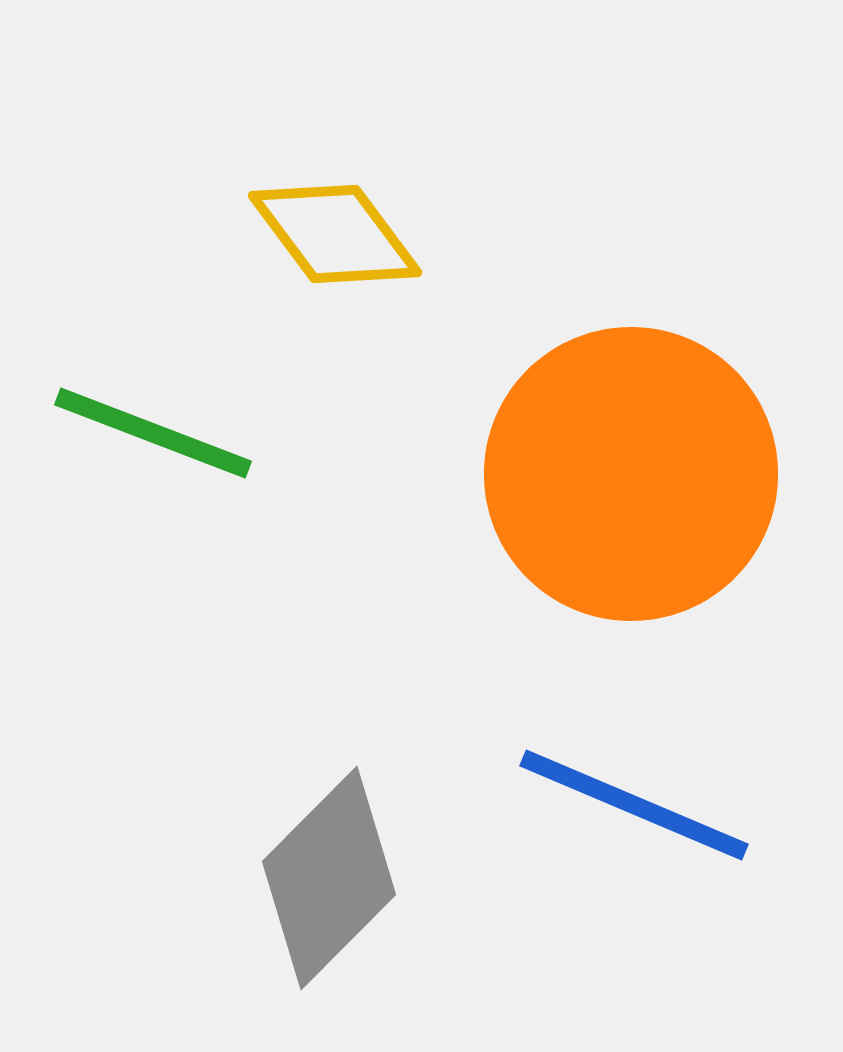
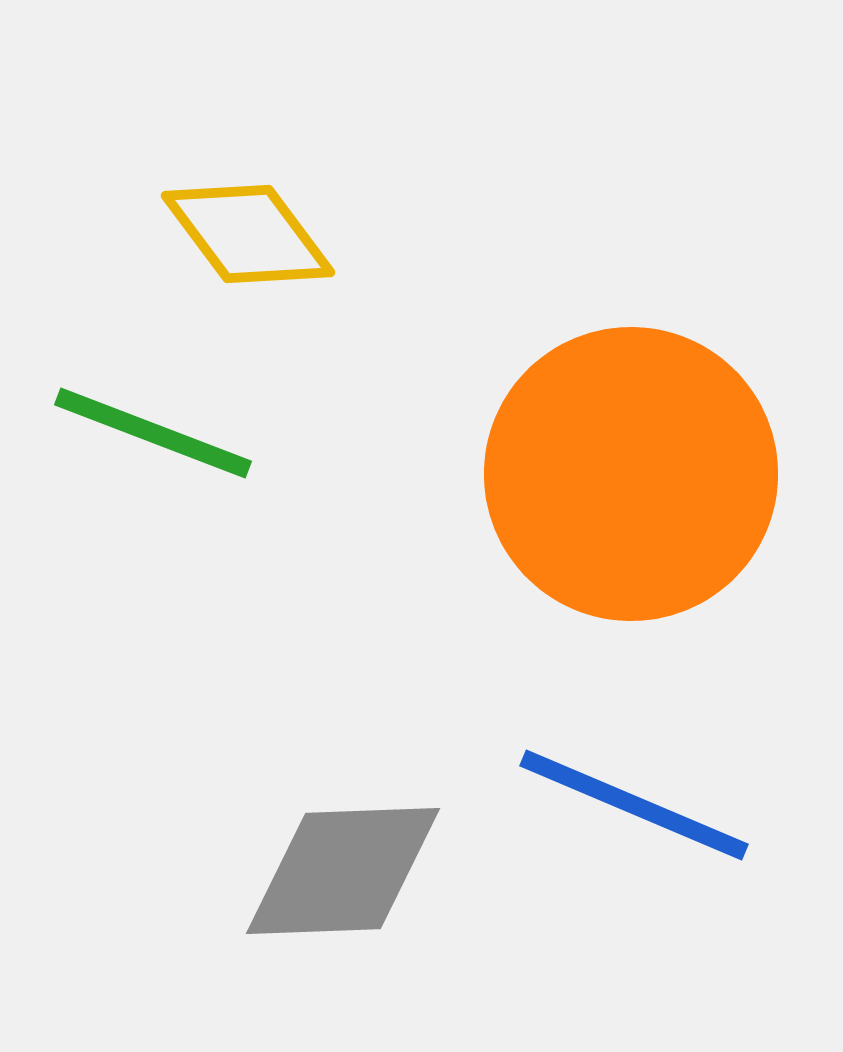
yellow diamond: moved 87 px left
gray diamond: moved 14 px right, 7 px up; rotated 43 degrees clockwise
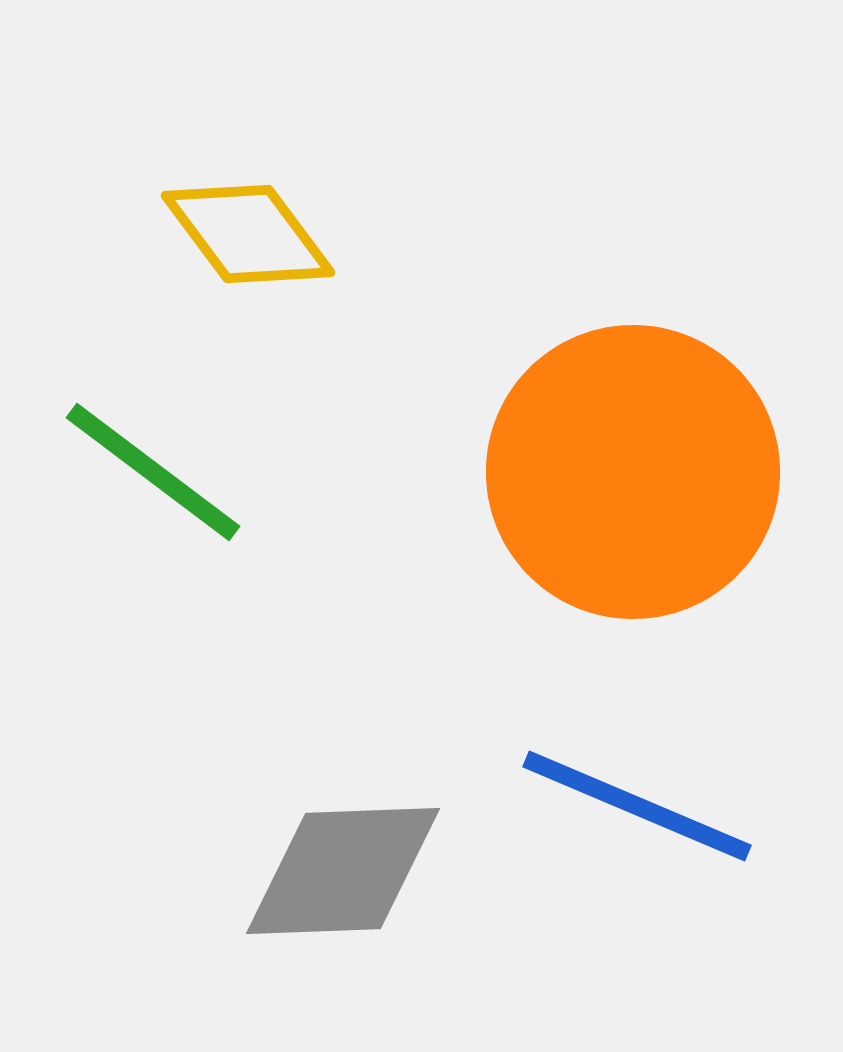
green line: moved 39 px down; rotated 16 degrees clockwise
orange circle: moved 2 px right, 2 px up
blue line: moved 3 px right, 1 px down
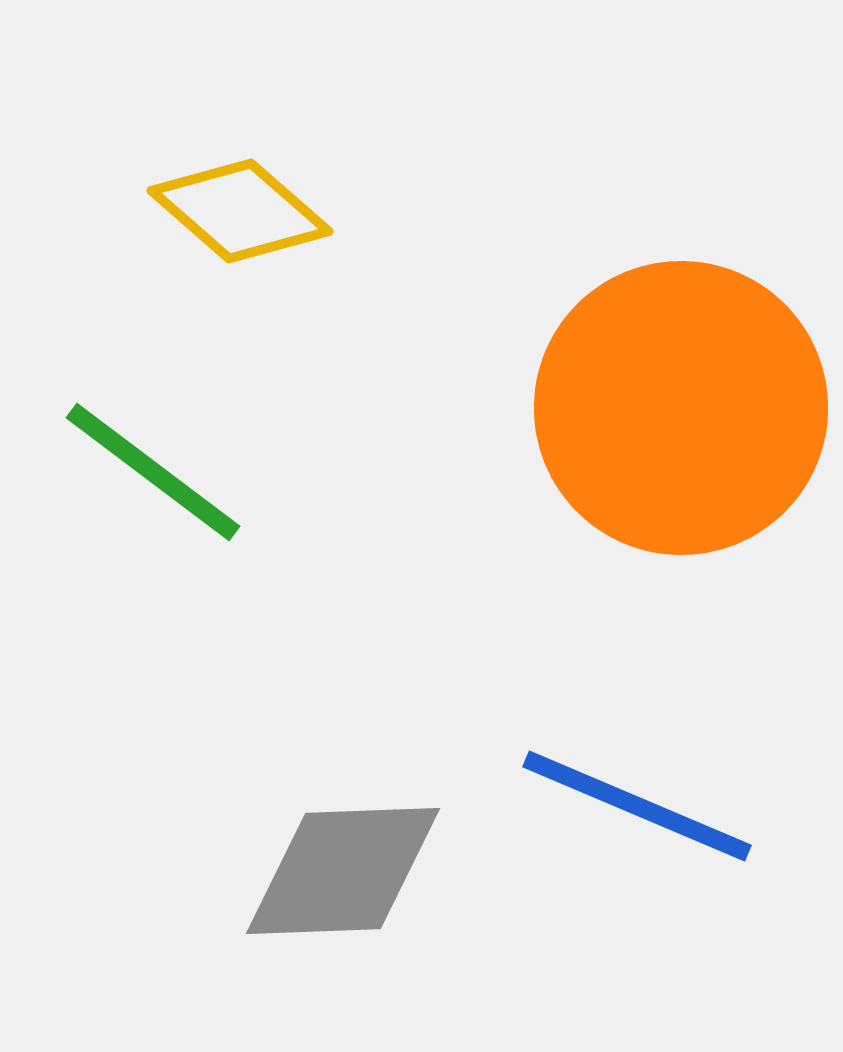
yellow diamond: moved 8 px left, 23 px up; rotated 12 degrees counterclockwise
orange circle: moved 48 px right, 64 px up
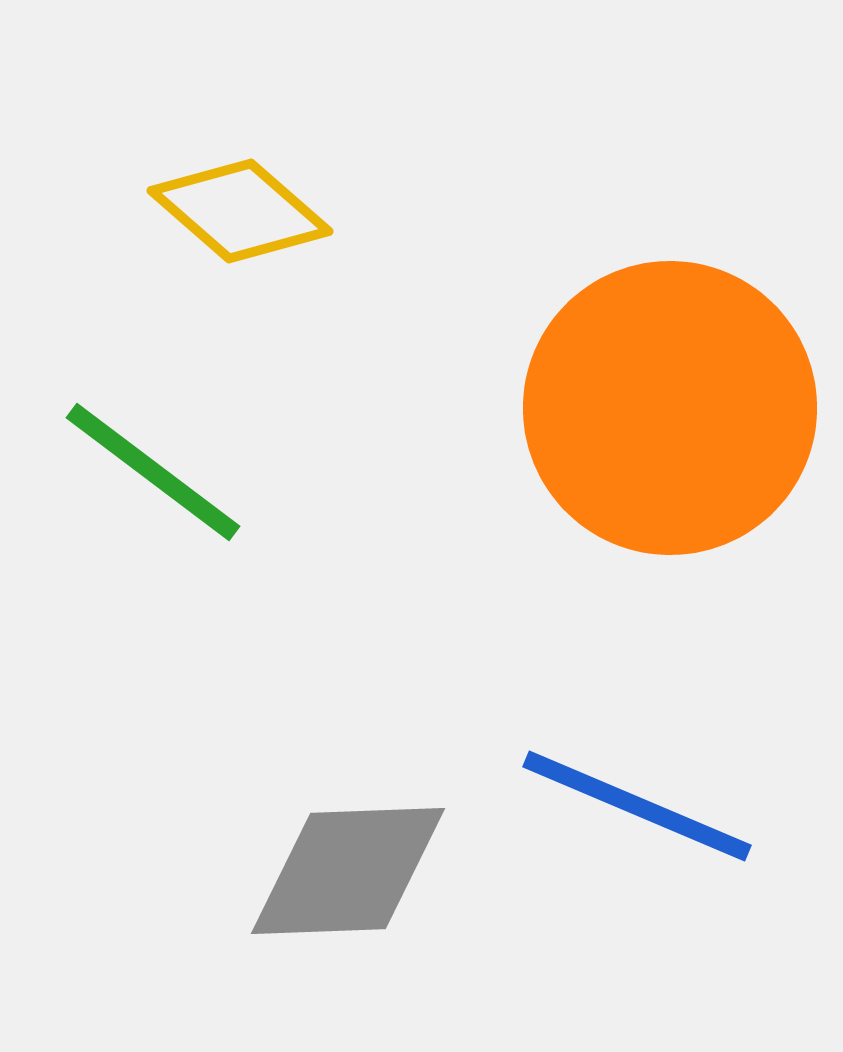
orange circle: moved 11 px left
gray diamond: moved 5 px right
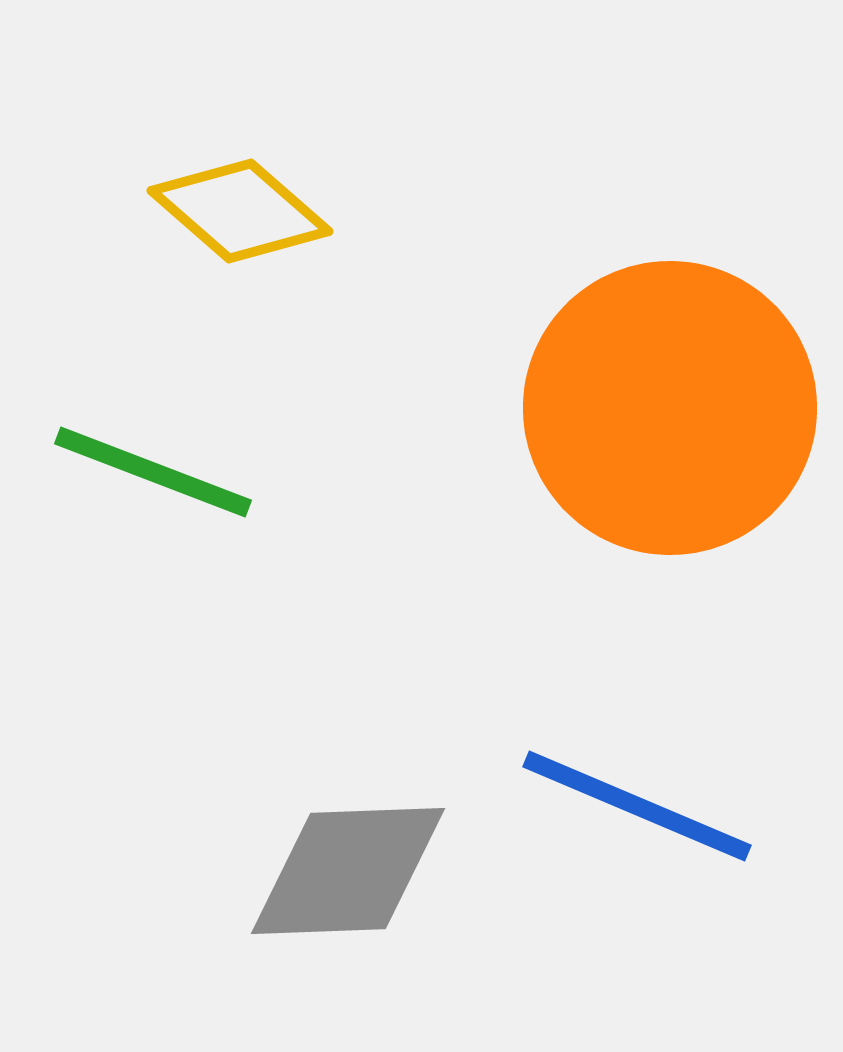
green line: rotated 16 degrees counterclockwise
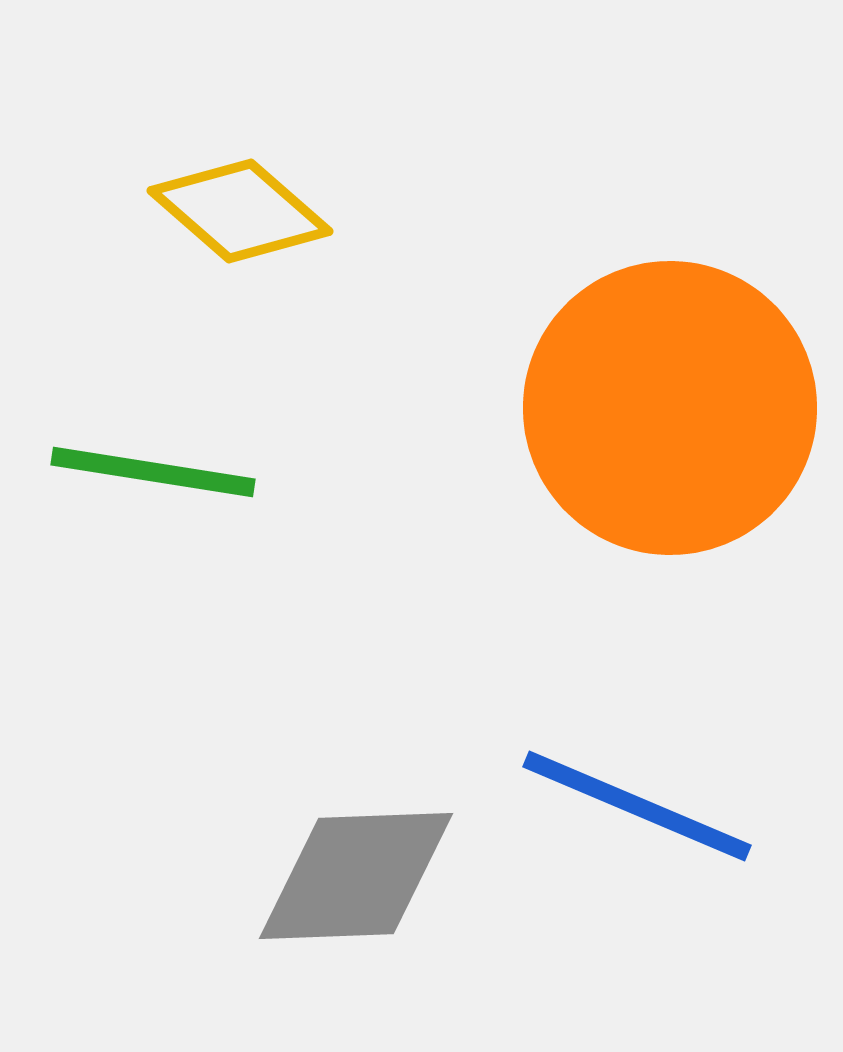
green line: rotated 12 degrees counterclockwise
gray diamond: moved 8 px right, 5 px down
